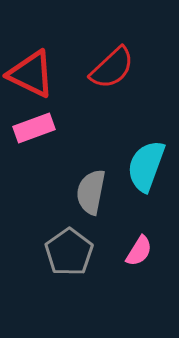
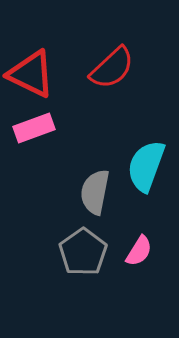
gray semicircle: moved 4 px right
gray pentagon: moved 14 px right
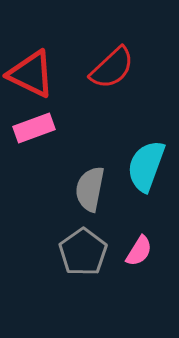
gray semicircle: moved 5 px left, 3 px up
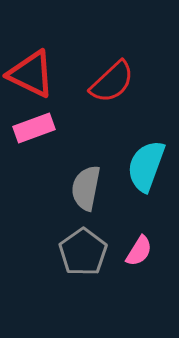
red semicircle: moved 14 px down
gray semicircle: moved 4 px left, 1 px up
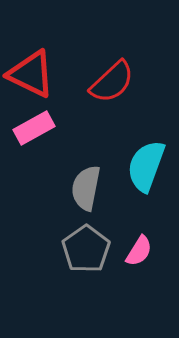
pink rectangle: rotated 9 degrees counterclockwise
gray pentagon: moved 3 px right, 3 px up
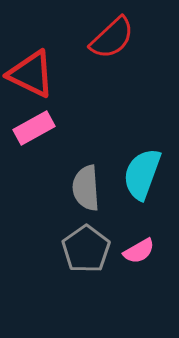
red semicircle: moved 44 px up
cyan semicircle: moved 4 px left, 8 px down
gray semicircle: rotated 15 degrees counterclockwise
pink semicircle: rotated 28 degrees clockwise
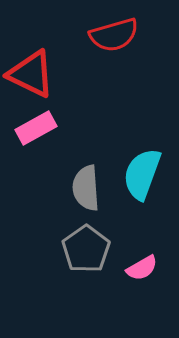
red semicircle: moved 2 px right, 3 px up; rotated 27 degrees clockwise
pink rectangle: moved 2 px right
pink semicircle: moved 3 px right, 17 px down
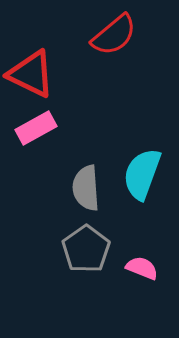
red semicircle: rotated 24 degrees counterclockwise
pink semicircle: rotated 128 degrees counterclockwise
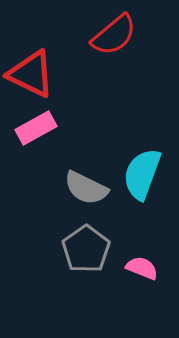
gray semicircle: rotated 60 degrees counterclockwise
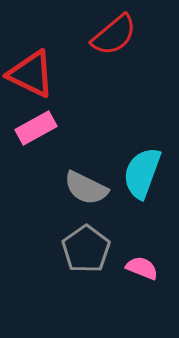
cyan semicircle: moved 1 px up
